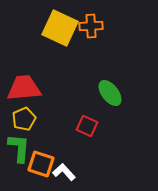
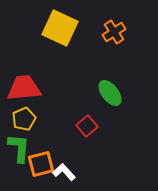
orange cross: moved 23 px right, 6 px down; rotated 30 degrees counterclockwise
red square: rotated 25 degrees clockwise
orange square: rotated 32 degrees counterclockwise
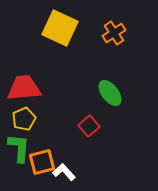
orange cross: moved 1 px down
red square: moved 2 px right
orange square: moved 1 px right, 2 px up
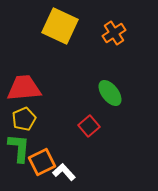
yellow square: moved 2 px up
orange square: rotated 12 degrees counterclockwise
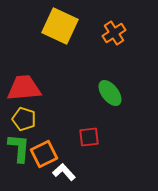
yellow pentagon: rotated 30 degrees counterclockwise
red square: moved 11 px down; rotated 35 degrees clockwise
orange square: moved 2 px right, 8 px up
